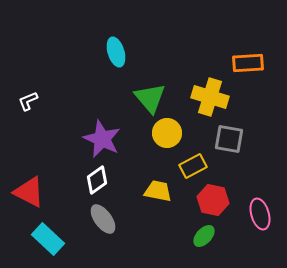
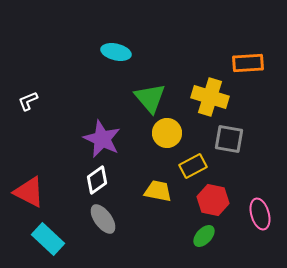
cyan ellipse: rotated 60 degrees counterclockwise
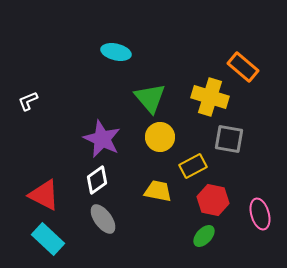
orange rectangle: moved 5 px left, 4 px down; rotated 44 degrees clockwise
yellow circle: moved 7 px left, 4 px down
red triangle: moved 15 px right, 3 px down
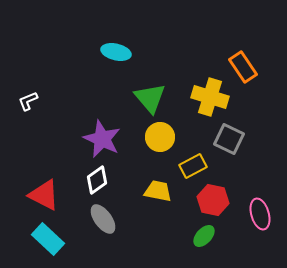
orange rectangle: rotated 16 degrees clockwise
gray square: rotated 16 degrees clockwise
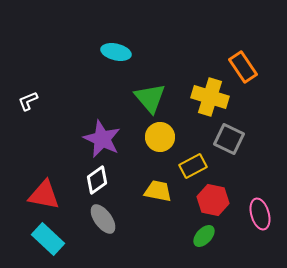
red triangle: rotated 16 degrees counterclockwise
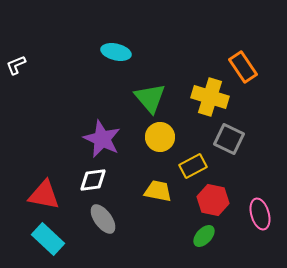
white L-shape: moved 12 px left, 36 px up
white diamond: moved 4 px left; rotated 28 degrees clockwise
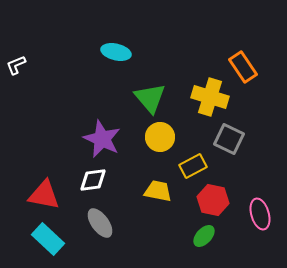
gray ellipse: moved 3 px left, 4 px down
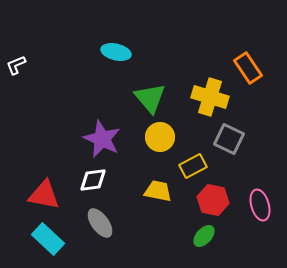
orange rectangle: moved 5 px right, 1 px down
pink ellipse: moved 9 px up
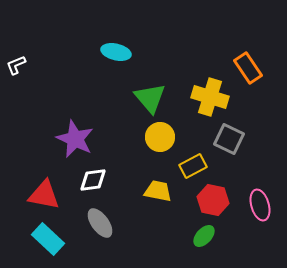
purple star: moved 27 px left
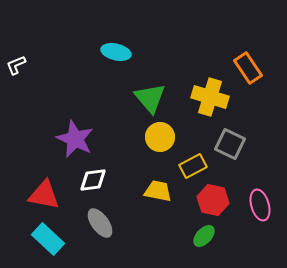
gray square: moved 1 px right, 5 px down
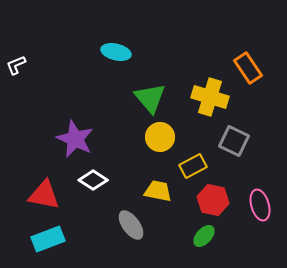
gray square: moved 4 px right, 3 px up
white diamond: rotated 40 degrees clockwise
gray ellipse: moved 31 px right, 2 px down
cyan rectangle: rotated 64 degrees counterclockwise
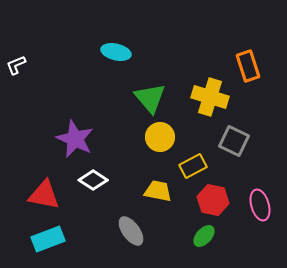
orange rectangle: moved 2 px up; rotated 16 degrees clockwise
gray ellipse: moved 6 px down
